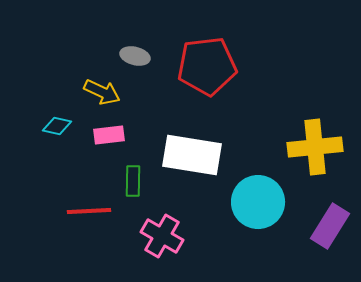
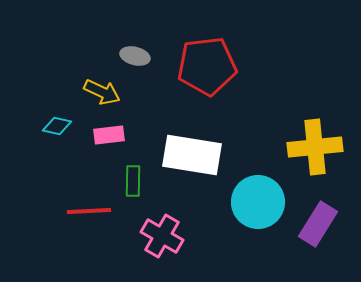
purple rectangle: moved 12 px left, 2 px up
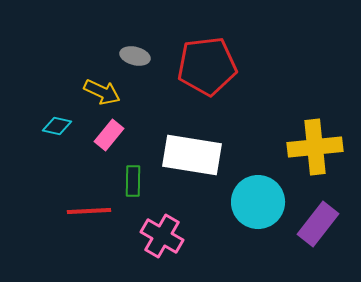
pink rectangle: rotated 44 degrees counterclockwise
purple rectangle: rotated 6 degrees clockwise
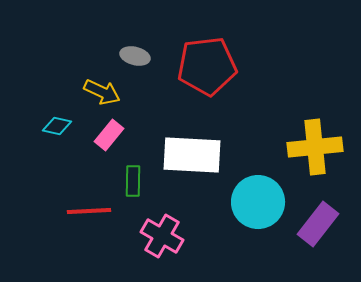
white rectangle: rotated 6 degrees counterclockwise
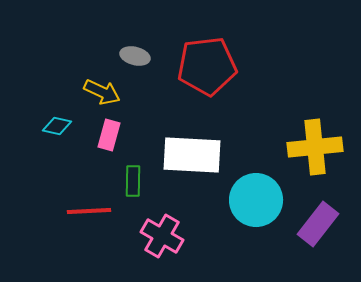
pink rectangle: rotated 24 degrees counterclockwise
cyan circle: moved 2 px left, 2 px up
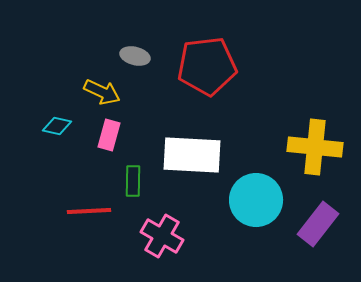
yellow cross: rotated 12 degrees clockwise
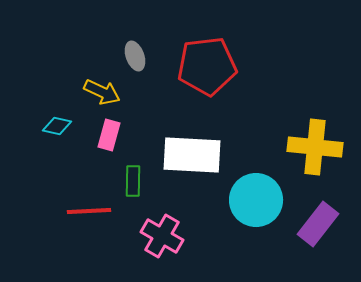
gray ellipse: rotated 56 degrees clockwise
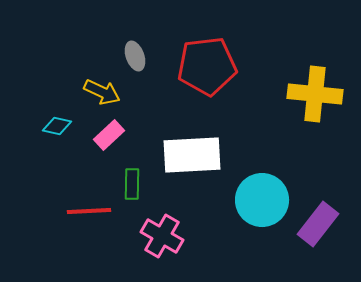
pink rectangle: rotated 32 degrees clockwise
yellow cross: moved 53 px up
white rectangle: rotated 6 degrees counterclockwise
green rectangle: moved 1 px left, 3 px down
cyan circle: moved 6 px right
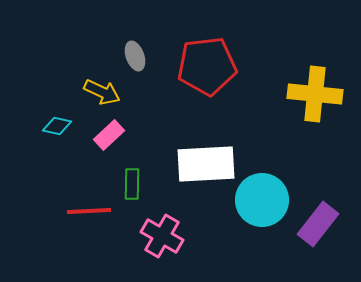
white rectangle: moved 14 px right, 9 px down
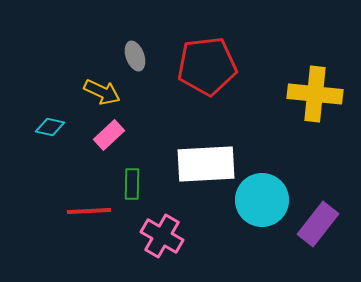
cyan diamond: moved 7 px left, 1 px down
